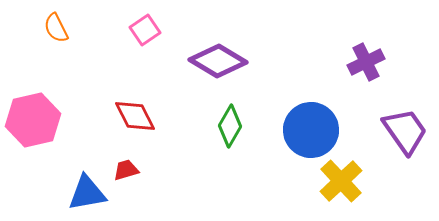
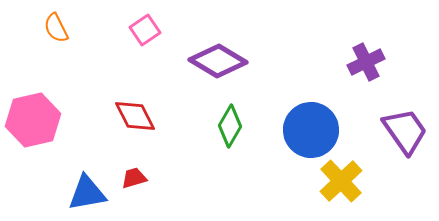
red trapezoid: moved 8 px right, 8 px down
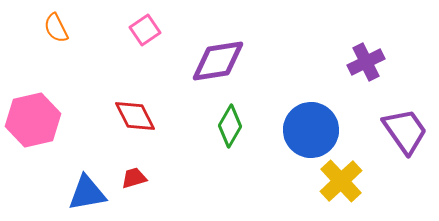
purple diamond: rotated 40 degrees counterclockwise
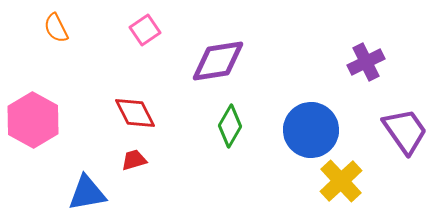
red diamond: moved 3 px up
pink hexagon: rotated 18 degrees counterclockwise
red trapezoid: moved 18 px up
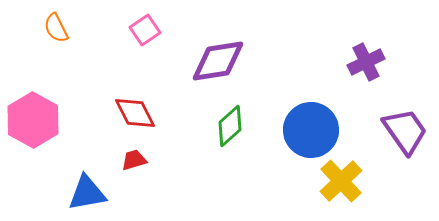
green diamond: rotated 18 degrees clockwise
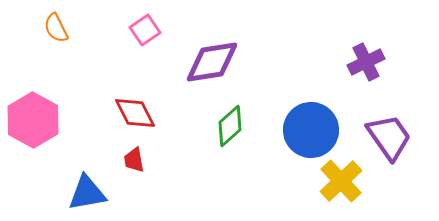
purple diamond: moved 6 px left, 1 px down
purple trapezoid: moved 16 px left, 6 px down
red trapezoid: rotated 84 degrees counterclockwise
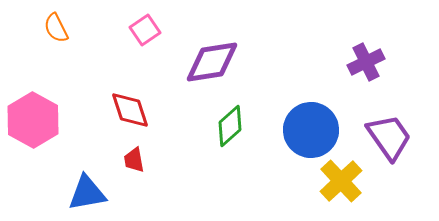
red diamond: moved 5 px left, 3 px up; rotated 9 degrees clockwise
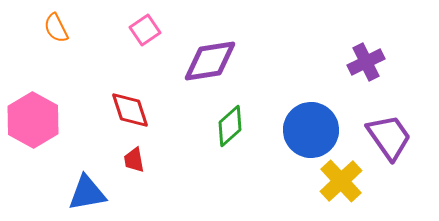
purple diamond: moved 2 px left, 1 px up
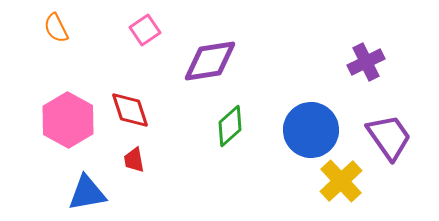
pink hexagon: moved 35 px right
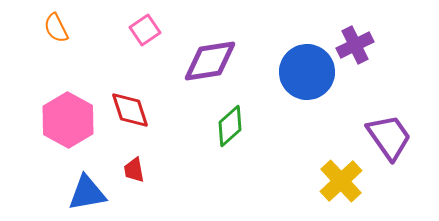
purple cross: moved 11 px left, 17 px up
blue circle: moved 4 px left, 58 px up
red trapezoid: moved 10 px down
